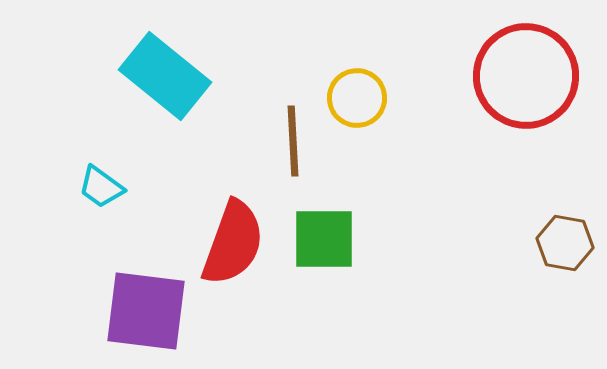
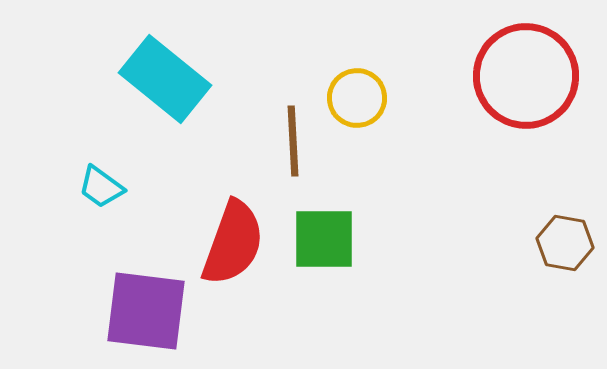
cyan rectangle: moved 3 px down
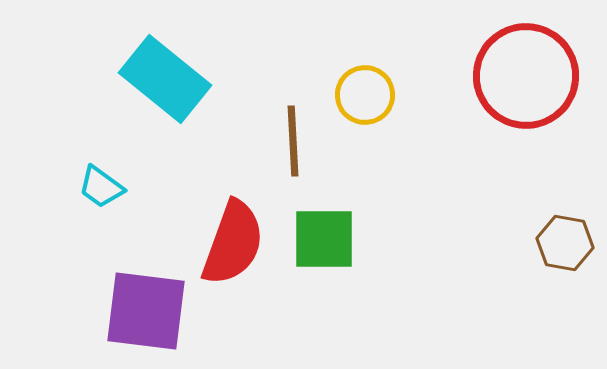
yellow circle: moved 8 px right, 3 px up
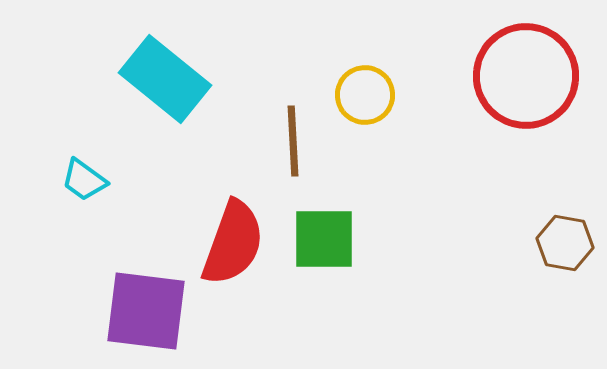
cyan trapezoid: moved 17 px left, 7 px up
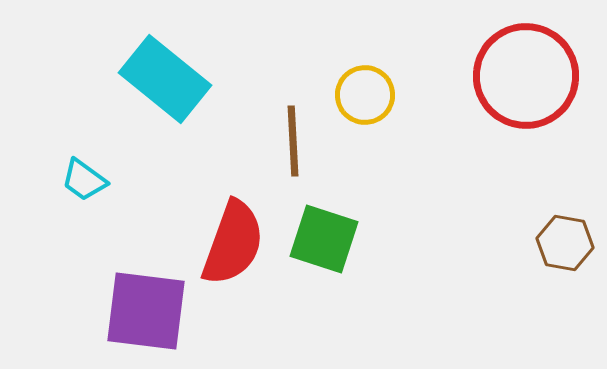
green square: rotated 18 degrees clockwise
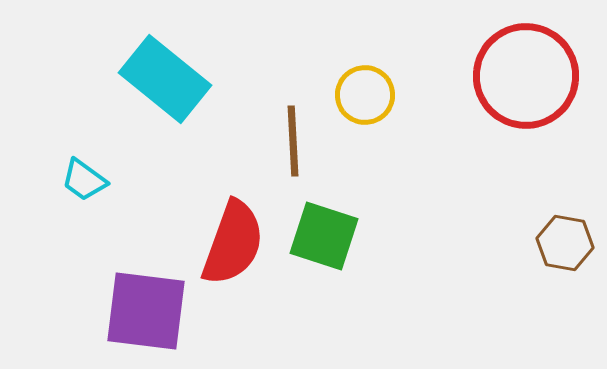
green square: moved 3 px up
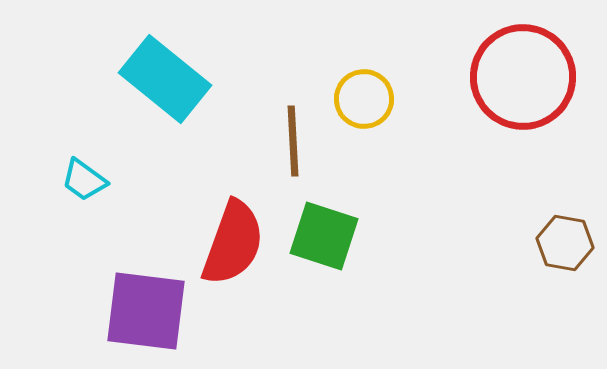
red circle: moved 3 px left, 1 px down
yellow circle: moved 1 px left, 4 px down
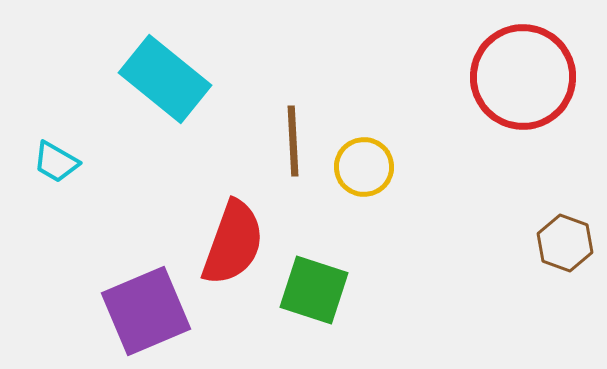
yellow circle: moved 68 px down
cyan trapezoid: moved 28 px left, 18 px up; rotated 6 degrees counterclockwise
green square: moved 10 px left, 54 px down
brown hexagon: rotated 10 degrees clockwise
purple square: rotated 30 degrees counterclockwise
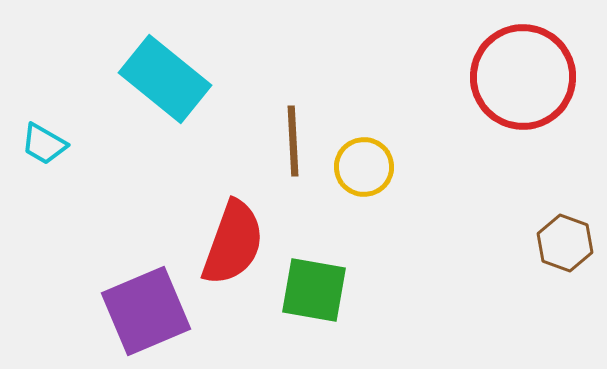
cyan trapezoid: moved 12 px left, 18 px up
green square: rotated 8 degrees counterclockwise
